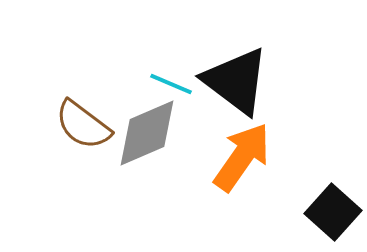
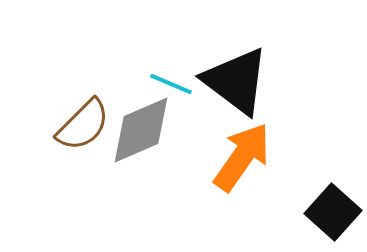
brown semicircle: rotated 82 degrees counterclockwise
gray diamond: moved 6 px left, 3 px up
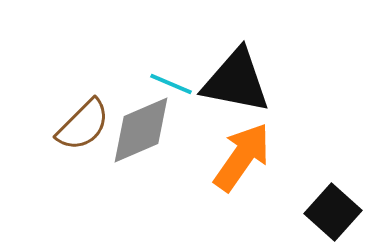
black triangle: rotated 26 degrees counterclockwise
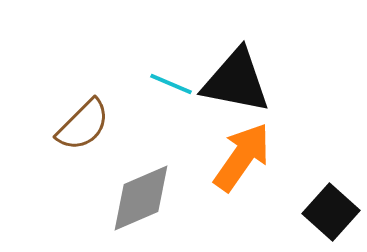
gray diamond: moved 68 px down
black square: moved 2 px left
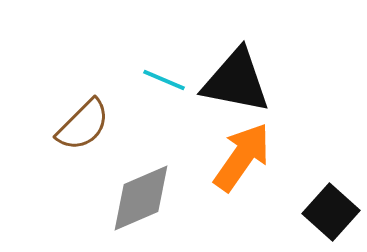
cyan line: moved 7 px left, 4 px up
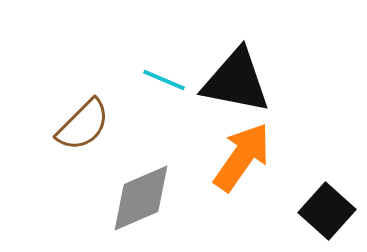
black square: moved 4 px left, 1 px up
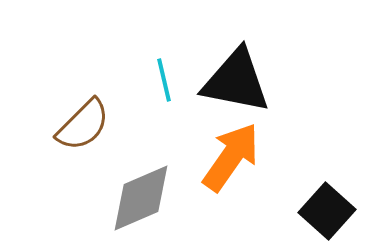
cyan line: rotated 54 degrees clockwise
orange arrow: moved 11 px left
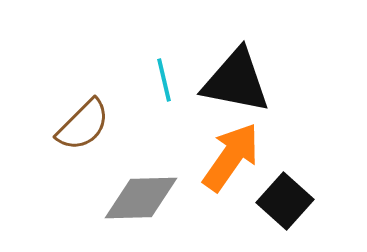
gray diamond: rotated 22 degrees clockwise
black square: moved 42 px left, 10 px up
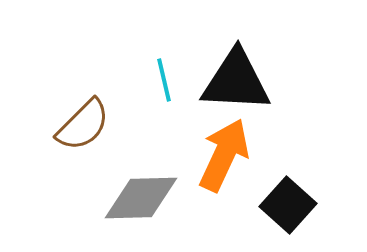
black triangle: rotated 8 degrees counterclockwise
orange arrow: moved 7 px left, 2 px up; rotated 10 degrees counterclockwise
black square: moved 3 px right, 4 px down
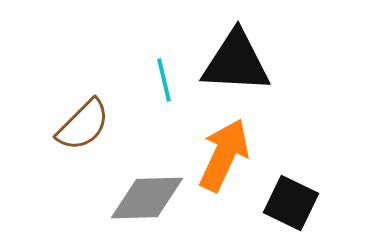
black triangle: moved 19 px up
gray diamond: moved 6 px right
black square: moved 3 px right, 2 px up; rotated 16 degrees counterclockwise
